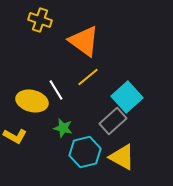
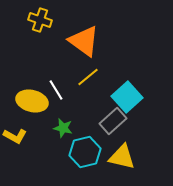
yellow triangle: rotated 16 degrees counterclockwise
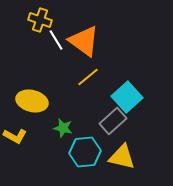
white line: moved 50 px up
cyan hexagon: rotated 8 degrees clockwise
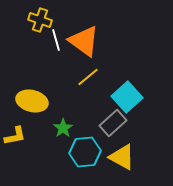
white line: rotated 15 degrees clockwise
gray rectangle: moved 2 px down
green star: rotated 24 degrees clockwise
yellow L-shape: rotated 40 degrees counterclockwise
yellow triangle: rotated 16 degrees clockwise
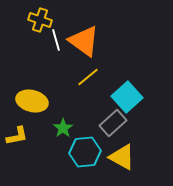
yellow L-shape: moved 2 px right
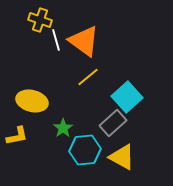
cyan hexagon: moved 2 px up
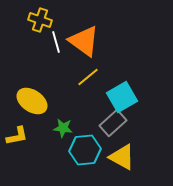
white line: moved 2 px down
cyan square: moved 5 px left; rotated 12 degrees clockwise
yellow ellipse: rotated 20 degrees clockwise
green star: rotated 30 degrees counterclockwise
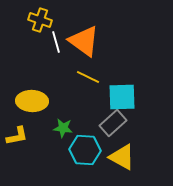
yellow line: rotated 65 degrees clockwise
cyan square: rotated 28 degrees clockwise
yellow ellipse: rotated 32 degrees counterclockwise
cyan hexagon: rotated 8 degrees clockwise
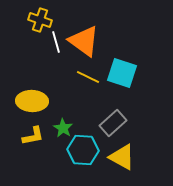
cyan square: moved 24 px up; rotated 20 degrees clockwise
green star: rotated 24 degrees clockwise
yellow L-shape: moved 16 px right
cyan hexagon: moved 2 px left
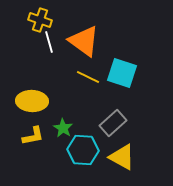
white line: moved 7 px left
